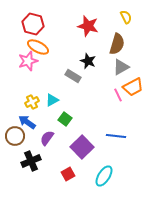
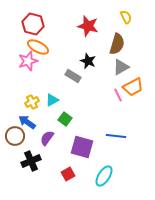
purple square: rotated 30 degrees counterclockwise
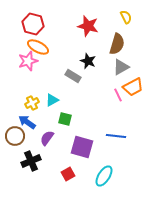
yellow cross: moved 1 px down
green square: rotated 24 degrees counterclockwise
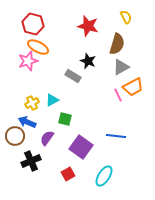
blue arrow: rotated 12 degrees counterclockwise
purple square: moved 1 px left; rotated 20 degrees clockwise
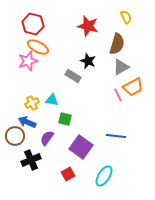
cyan triangle: rotated 40 degrees clockwise
black cross: moved 1 px up
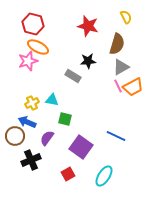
black star: rotated 28 degrees counterclockwise
pink line: moved 9 px up
blue line: rotated 18 degrees clockwise
